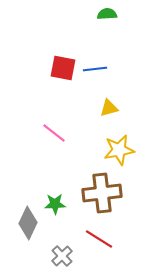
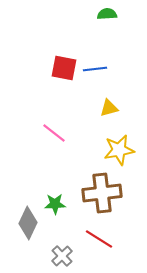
red square: moved 1 px right
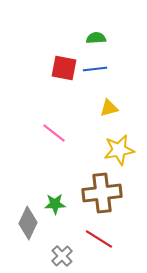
green semicircle: moved 11 px left, 24 px down
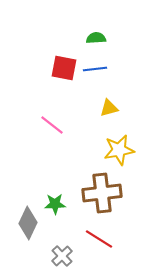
pink line: moved 2 px left, 8 px up
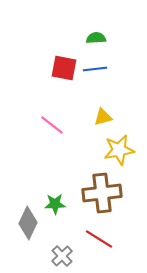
yellow triangle: moved 6 px left, 9 px down
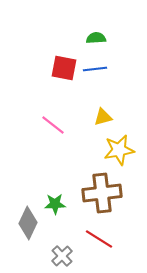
pink line: moved 1 px right
